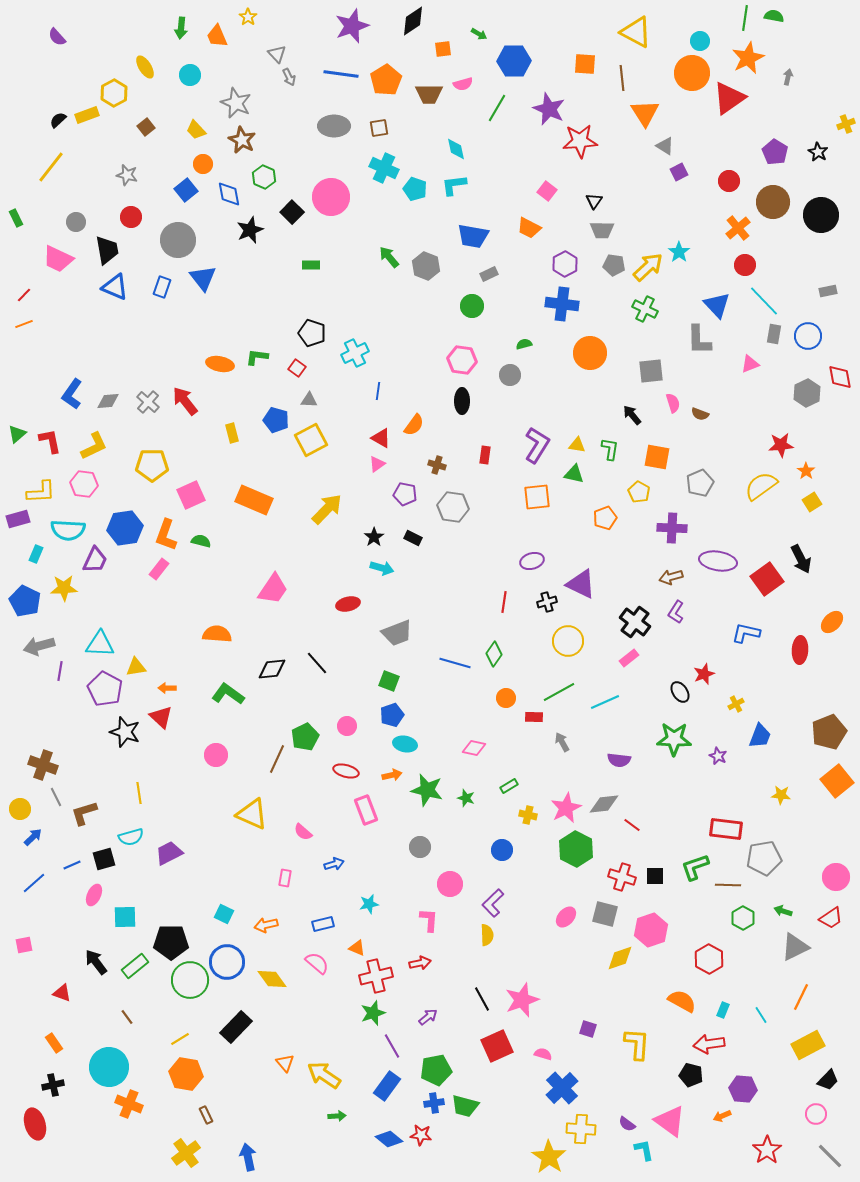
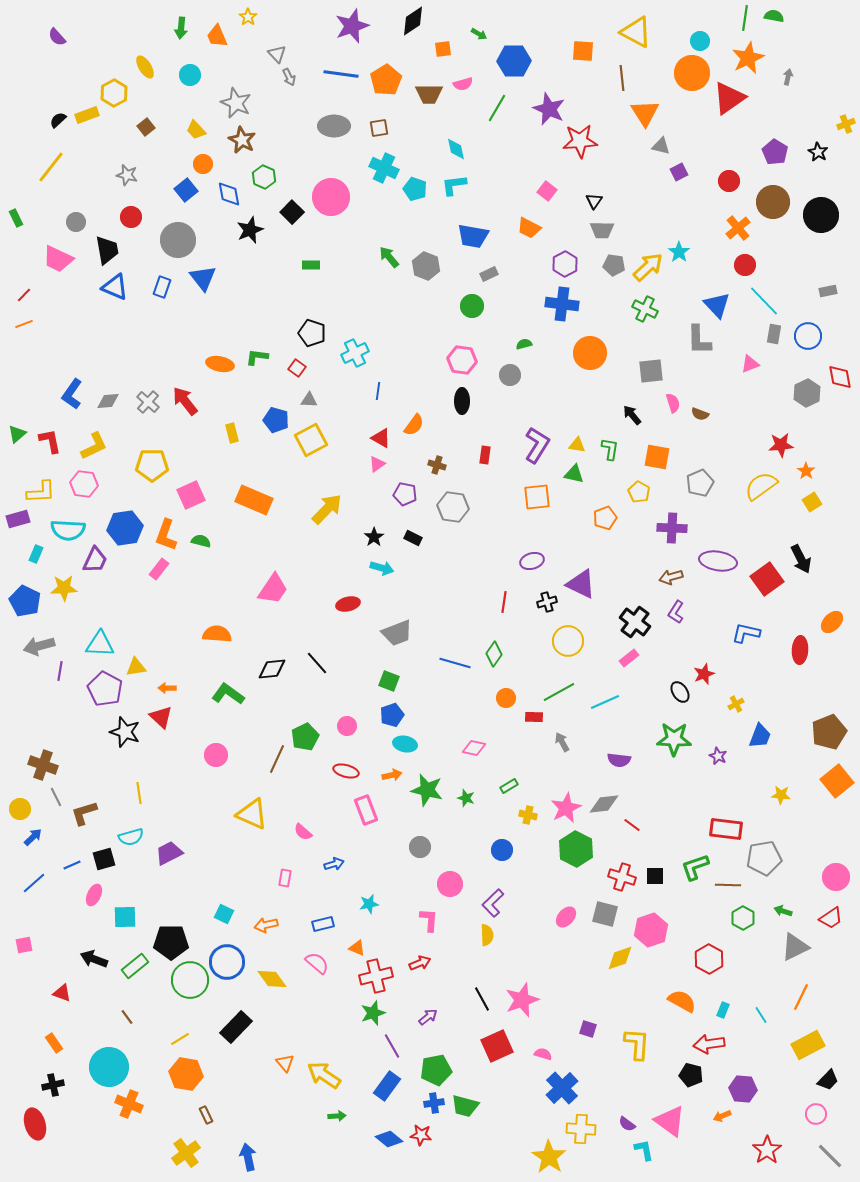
orange square at (585, 64): moved 2 px left, 13 px up
gray triangle at (665, 146): moved 4 px left; rotated 18 degrees counterclockwise
black arrow at (96, 962): moved 2 px left, 3 px up; rotated 32 degrees counterclockwise
red arrow at (420, 963): rotated 10 degrees counterclockwise
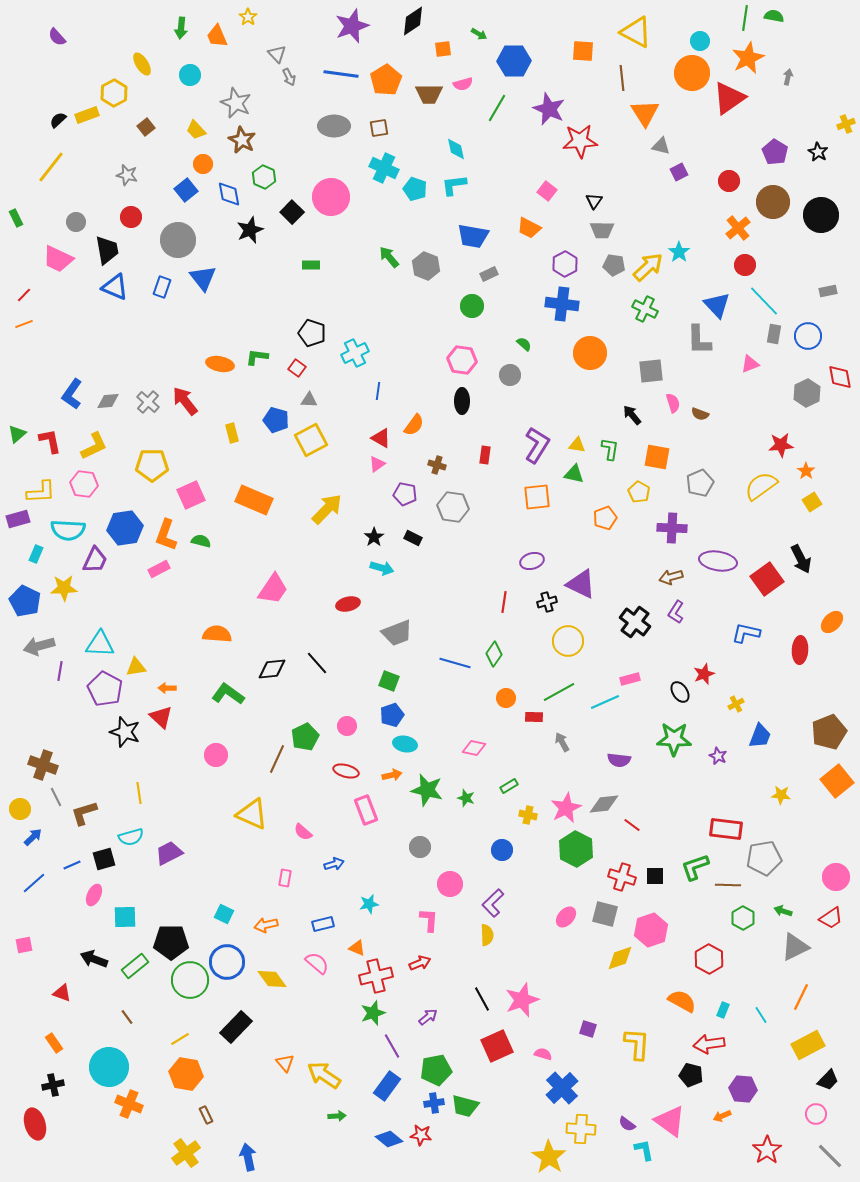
yellow ellipse at (145, 67): moved 3 px left, 3 px up
green semicircle at (524, 344): rotated 56 degrees clockwise
pink rectangle at (159, 569): rotated 25 degrees clockwise
pink rectangle at (629, 658): moved 1 px right, 21 px down; rotated 24 degrees clockwise
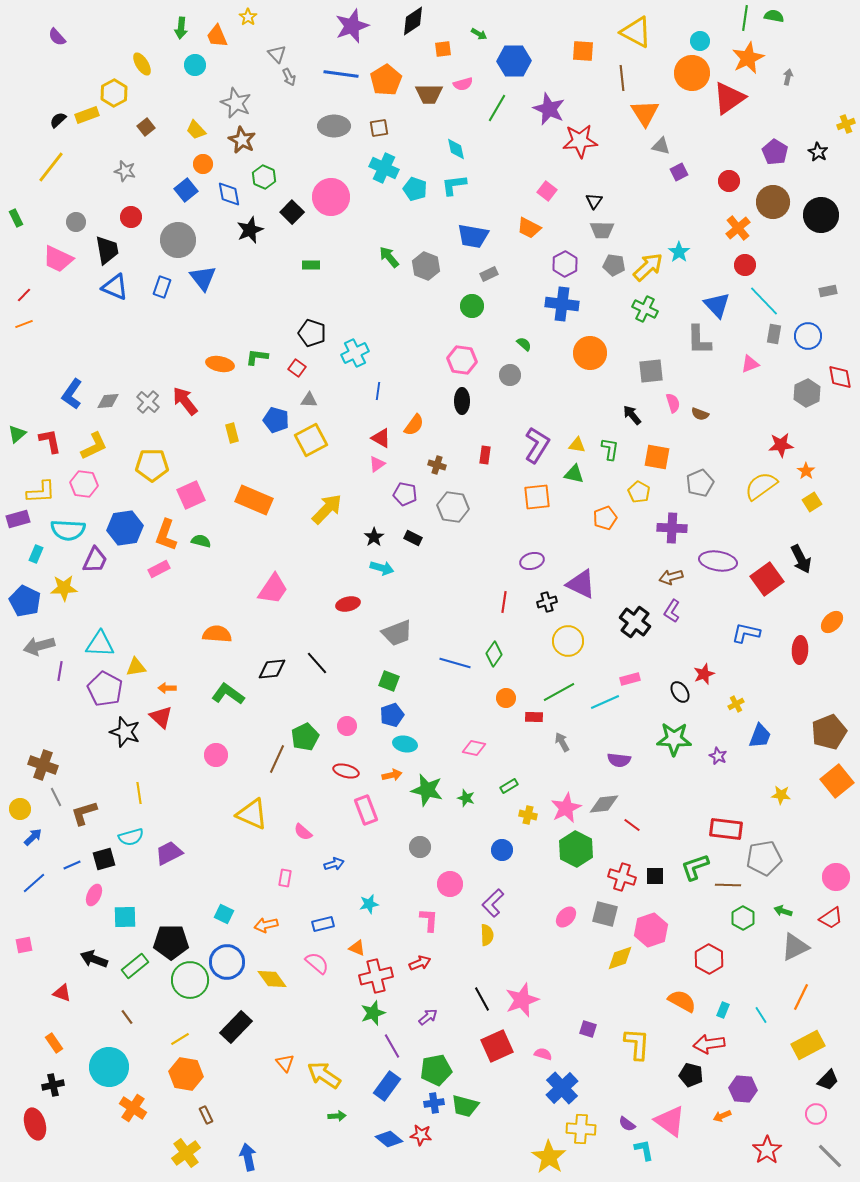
cyan circle at (190, 75): moved 5 px right, 10 px up
gray star at (127, 175): moved 2 px left, 4 px up
purple L-shape at (676, 612): moved 4 px left, 1 px up
orange cross at (129, 1104): moved 4 px right, 4 px down; rotated 12 degrees clockwise
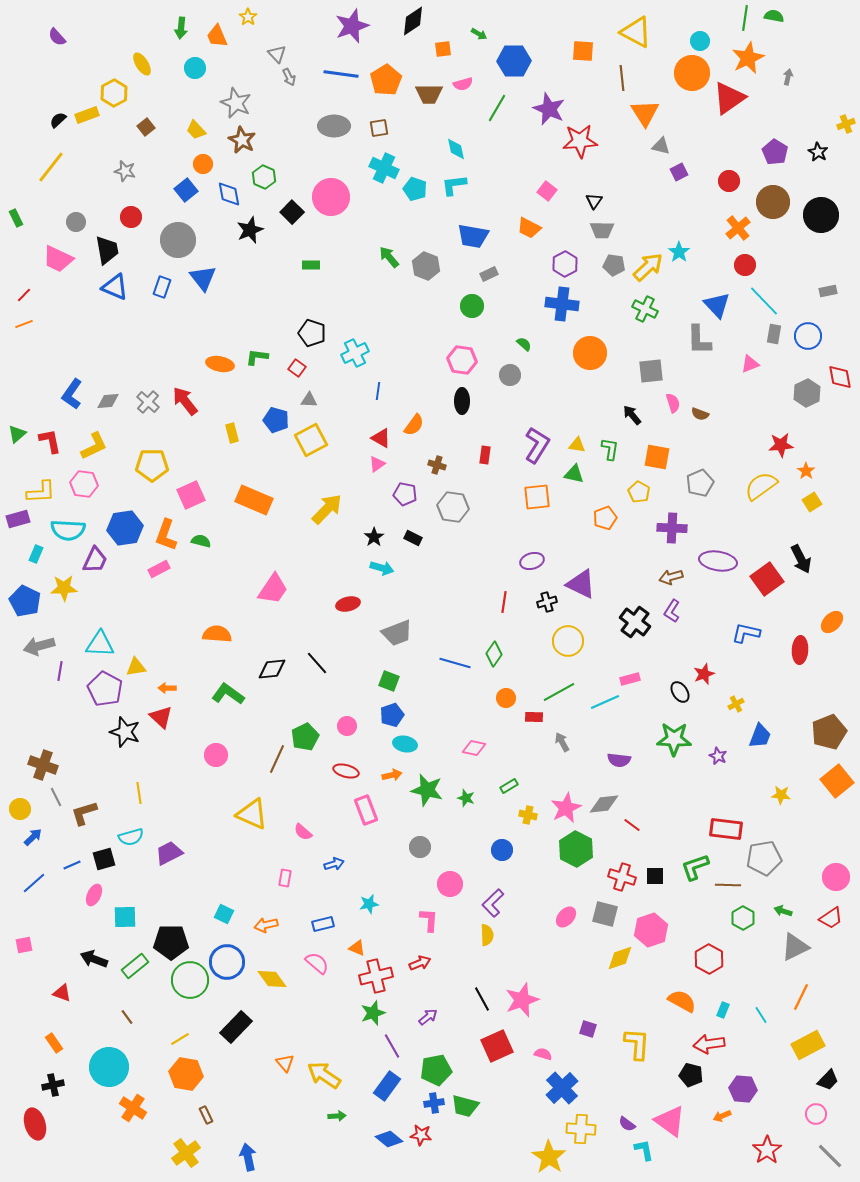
cyan circle at (195, 65): moved 3 px down
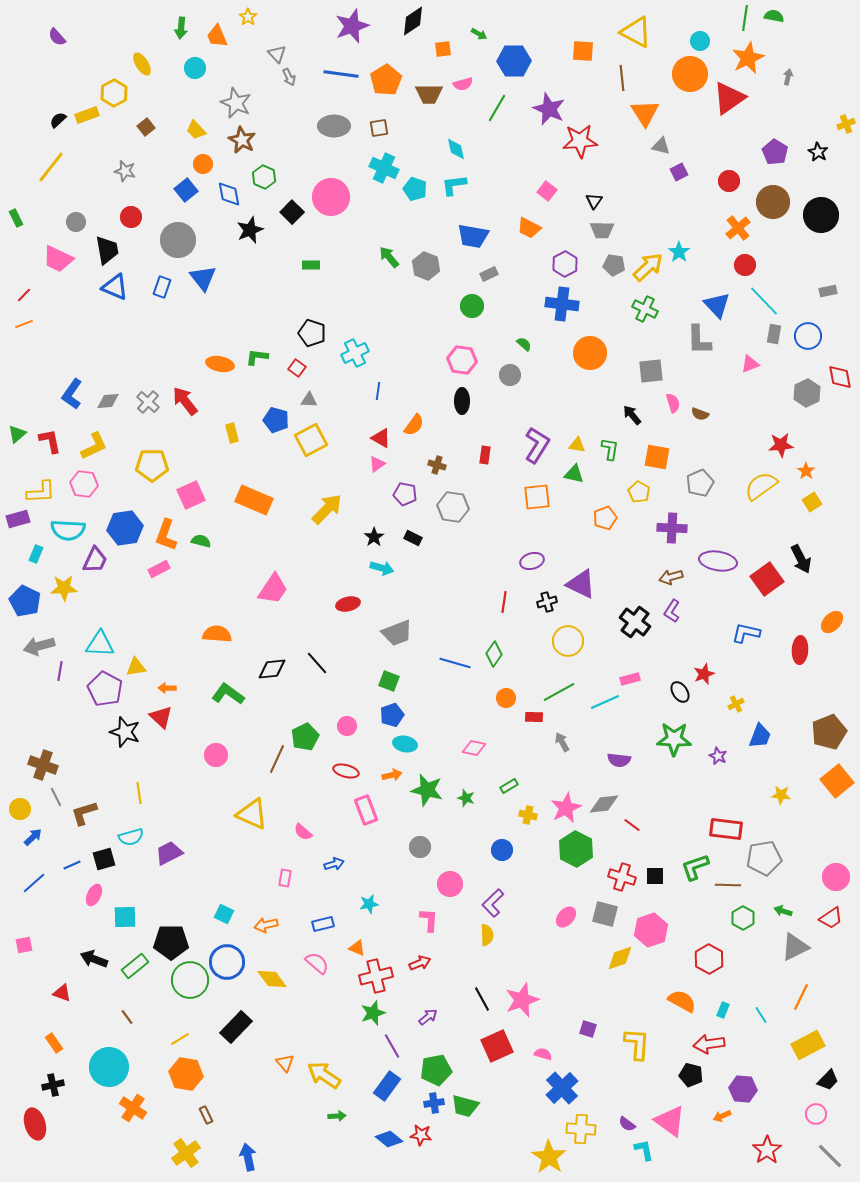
orange circle at (692, 73): moved 2 px left, 1 px down
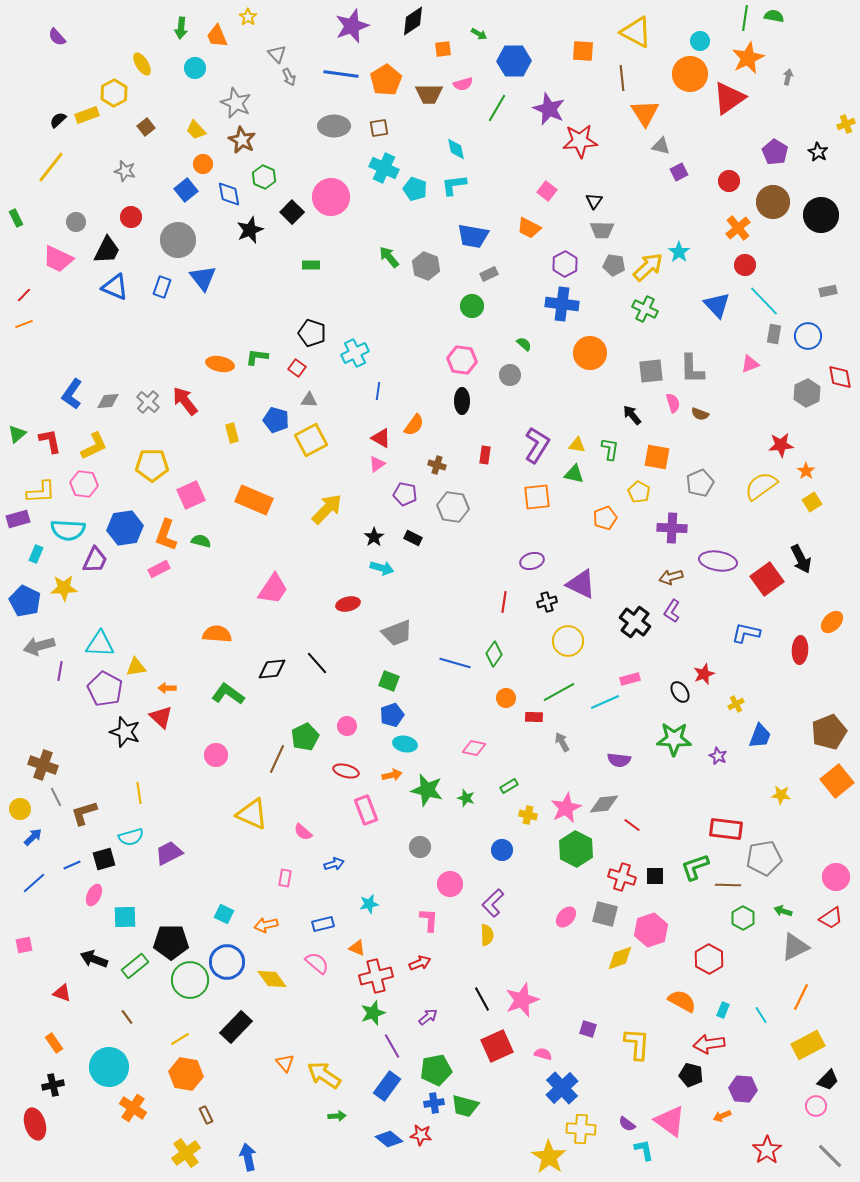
black trapezoid at (107, 250): rotated 36 degrees clockwise
gray L-shape at (699, 340): moved 7 px left, 29 px down
pink circle at (816, 1114): moved 8 px up
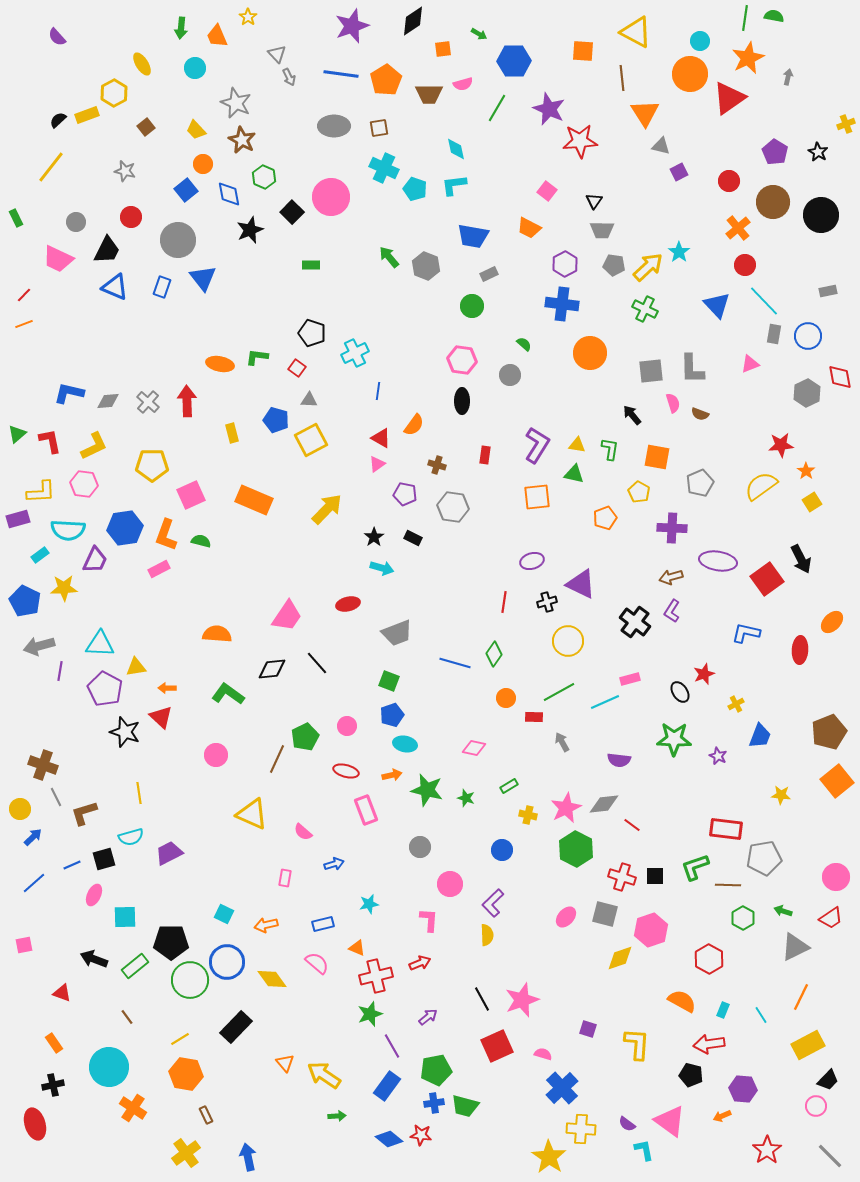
blue L-shape at (72, 394): moved 3 px left, 1 px up; rotated 68 degrees clockwise
red arrow at (185, 401): moved 2 px right; rotated 36 degrees clockwise
cyan rectangle at (36, 554): moved 4 px right, 1 px down; rotated 30 degrees clockwise
pink trapezoid at (273, 589): moved 14 px right, 27 px down
green star at (373, 1013): moved 3 px left, 1 px down
